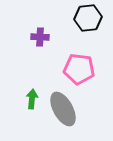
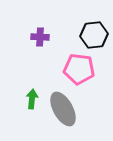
black hexagon: moved 6 px right, 17 px down
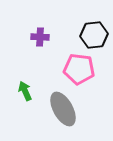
green arrow: moved 7 px left, 8 px up; rotated 30 degrees counterclockwise
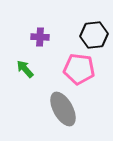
green arrow: moved 22 px up; rotated 18 degrees counterclockwise
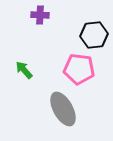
purple cross: moved 22 px up
green arrow: moved 1 px left, 1 px down
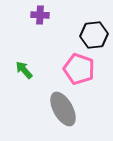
pink pentagon: rotated 12 degrees clockwise
